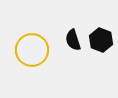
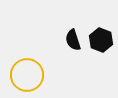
yellow circle: moved 5 px left, 25 px down
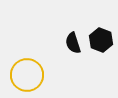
black semicircle: moved 3 px down
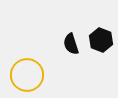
black semicircle: moved 2 px left, 1 px down
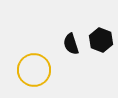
yellow circle: moved 7 px right, 5 px up
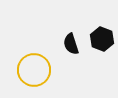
black hexagon: moved 1 px right, 1 px up
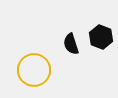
black hexagon: moved 1 px left, 2 px up
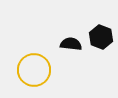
black semicircle: rotated 115 degrees clockwise
